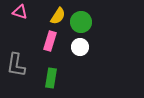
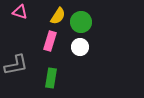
gray L-shape: rotated 110 degrees counterclockwise
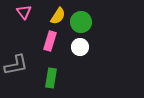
pink triangle: moved 4 px right; rotated 35 degrees clockwise
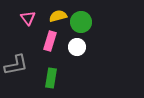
pink triangle: moved 4 px right, 6 px down
yellow semicircle: rotated 138 degrees counterclockwise
white circle: moved 3 px left
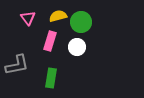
gray L-shape: moved 1 px right
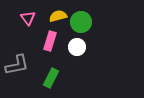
green rectangle: rotated 18 degrees clockwise
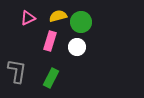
pink triangle: rotated 42 degrees clockwise
gray L-shape: moved 6 px down; rotated 70 degrees counterclockwise
